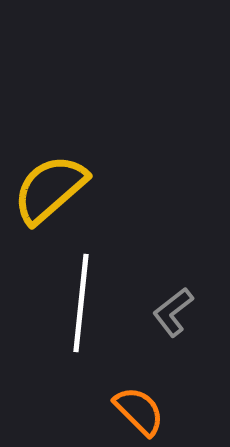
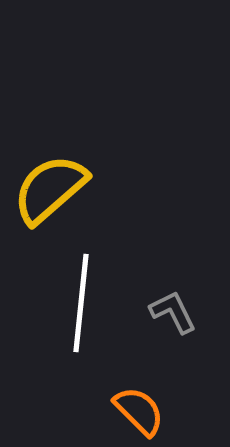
gray L-shape: rotated 102 degrees clockwise
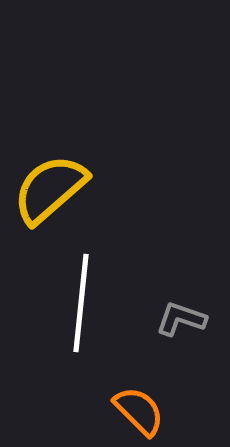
gray L-shape: moved 8 px right, 7 px down; rotated 45 degrees counterclockwise
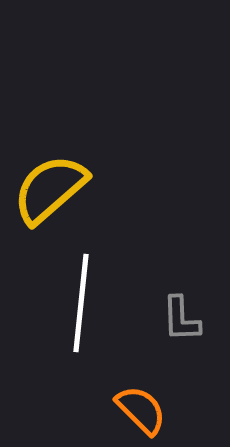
gray L-shape: rotated 111 degrees counterclockwise
orange semicircle: moved 2 px right, 1 px up
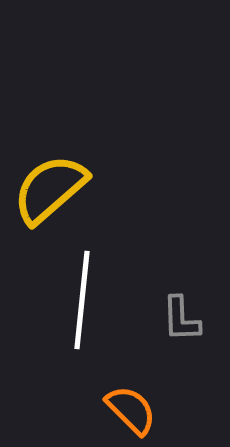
white line: moved 1 px right, 3 px up
orange semicircle: moved 10 px left
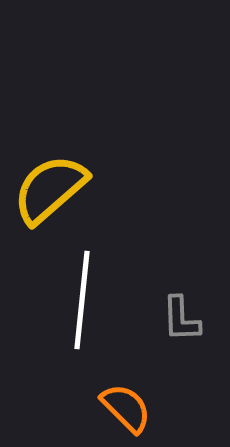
orange semicircle: moved 5 px left, 2 px up
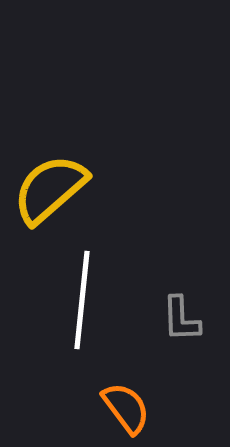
orange semicircle: rotated 8 degrees clockwise
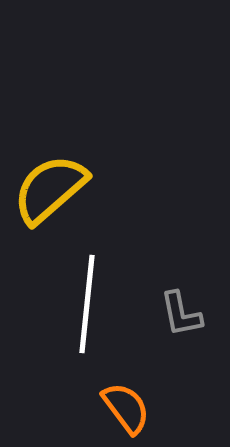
white line: moved 5 px right, 4 px down
gray L-shape: moved 5 px up; rotated 9 degrees counterclockwise
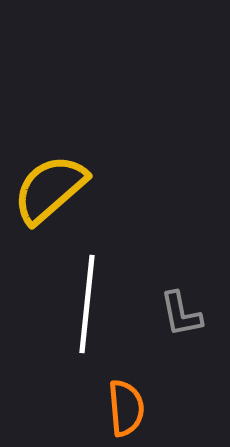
orange semicircle: rotated 32 degrees clockwise
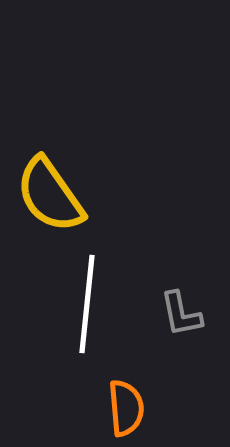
yellow semicircle: moved 6 px down; rotated 84 degrees counterclockwise
